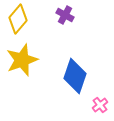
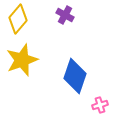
pink cross: rotated 21 degrees clockwise
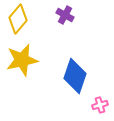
yellow star: rotated 8 degrees clockwise
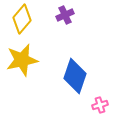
purple cross: rotated 36 degrees clockwise
yellow diamond: moved 4 px right
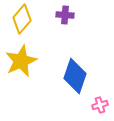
purple cross: rotated 30 degrees clockwise
yellow star: moved 1 px left, 1 px down; rotated 12 degrees counterclockwise
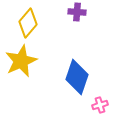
purple cross: moved 12 px right, 3 px up
yellow diamond: moved 6 px right, 4 px down
blue diamond: moved 2 px right, 1 px down
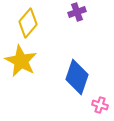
purple cross: rotated 24 degrees counterclockwise
yellow star: rotated 20 degrees counterclockwise
pink cross: rotated 35 degrees clockwise
